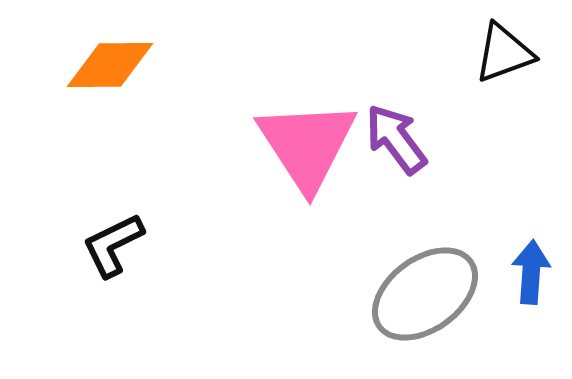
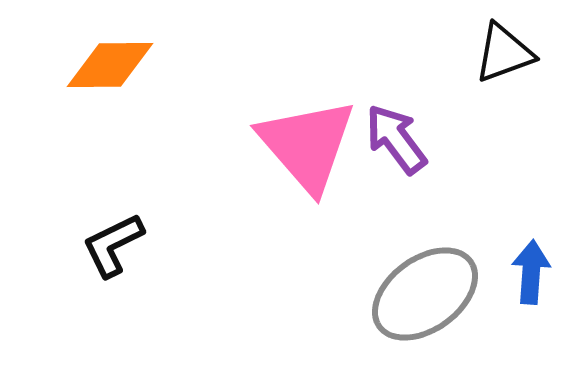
pink triangle: rotated 8 degrees counterclockwise
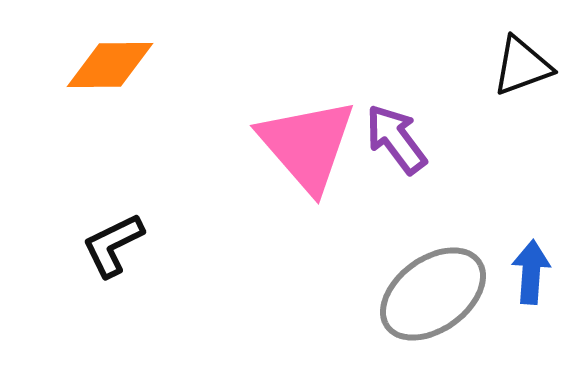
black triangle: moved 18 px right, 13 px down
gray ellipse: moved 8 px right
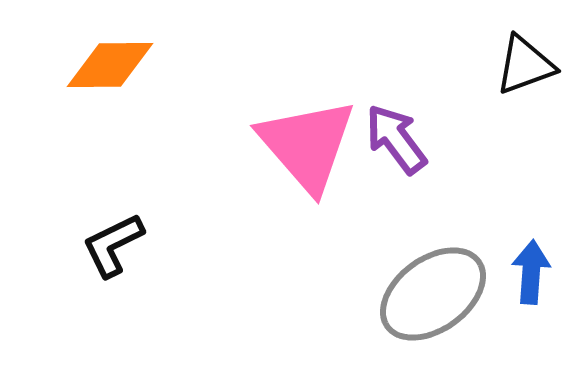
black triangle: moved 3 px right, 1 px up
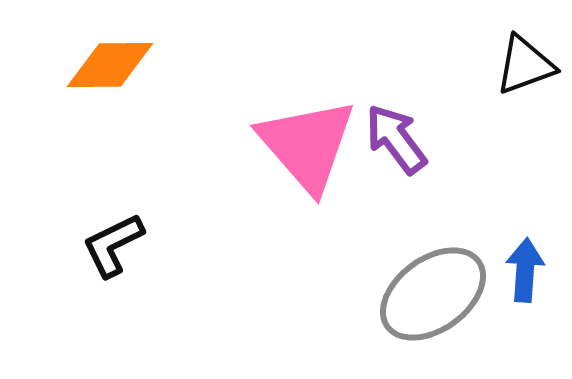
blue arrow: moved 6 px left, 2 px up
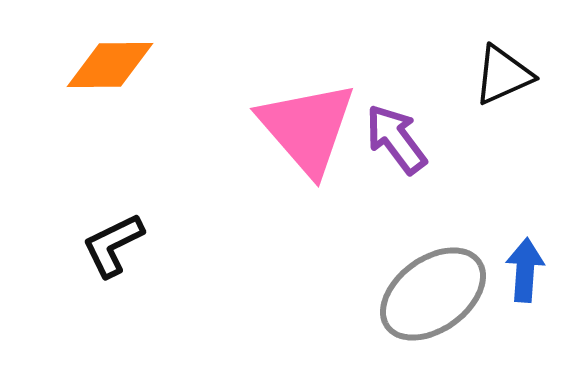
black triangle: moved 22 px left, 10 px down; rotated 4 degrees counterclockwise
pink triangle: moved 17 px up
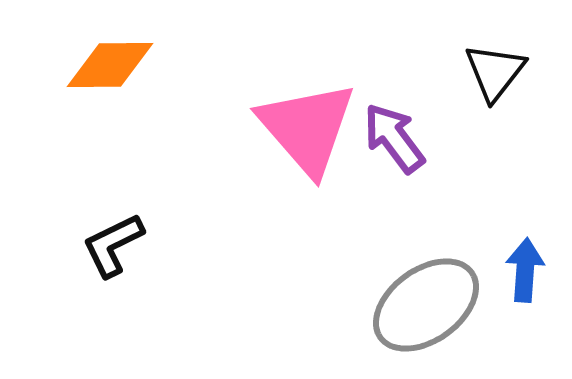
black triangle: moved 8 px left, 3 px up; rotated 28 degrees counterclockwise
purple arrow: moved 2 px left, 1 px up
gray ellipse: moved 7 px left, 11 px down
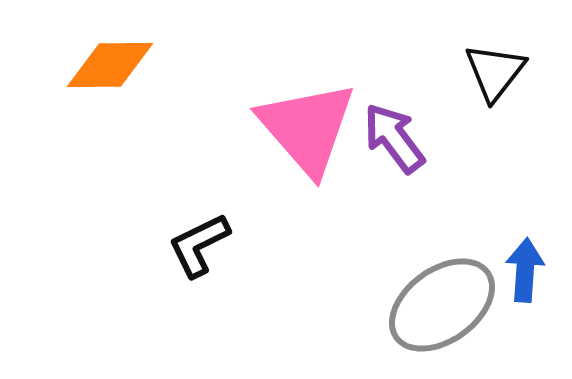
black L-shape: moved 86 px right
gray ellipse: moved 16 px right
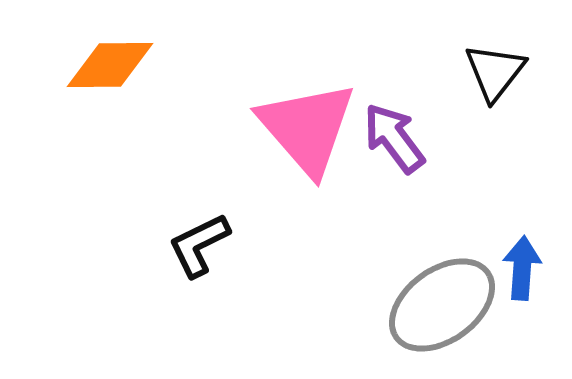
blue arrow: moved 3 px left, 2 px up
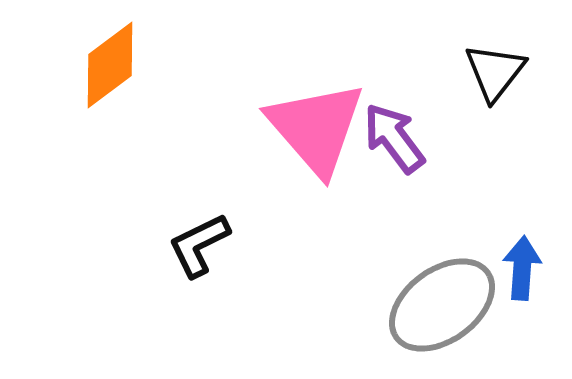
orange diamond: rotated 36 degrees counterclockwise
pink triangle: moved 9 px right
